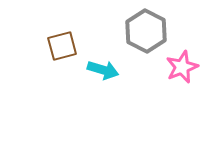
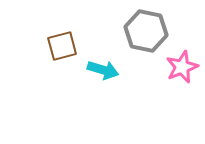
gray hexagon: rotated 15 degrees counterclockwise
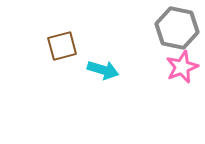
gray hexagon: moved 31 px right, 3 px up
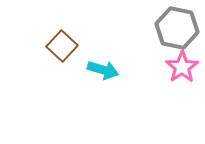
brown square: rotated 32 degrees counterclockwise
pink star: rotated 12 degrees counterclockwise
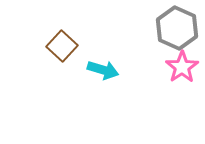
gray hexagon: rotated 12 degrees clockwise
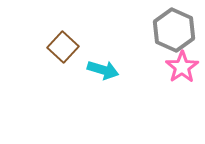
gray hexagon: moved 3 px left, 2 px down
brown square: moved 1 px right, 1 px down
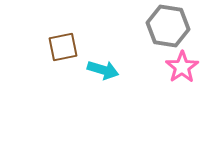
gray hexagon: moved 6 px left, 4 px up; rotated 15 degrees counterclockwise
brown square: rotated 36 degrees clockwise
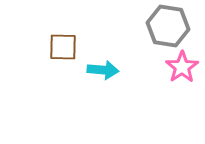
brown square: rotated 12 degrees clockwise
cyan arrow: rotated 12 degrees counterclockwise
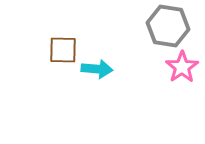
brown square: moved 3 px down
cyan arrow: moved 6 px left, 1 px up
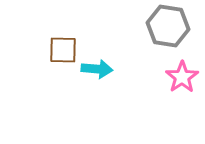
pink star: moved 10 px down
